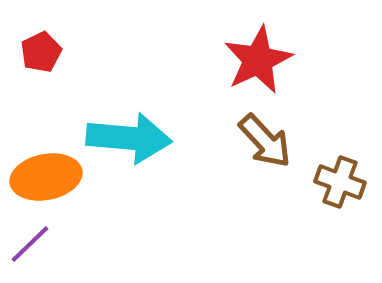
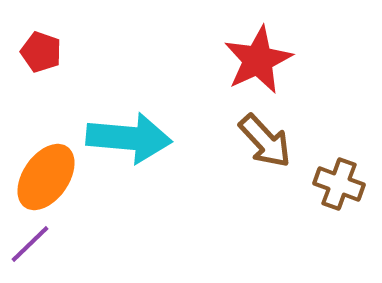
red pentagon: rotated 27 degrees counterclockwise
orange ellipse: rotated 44 degrees counterclockwise
brown cross: moved 1 px left, 2 px down
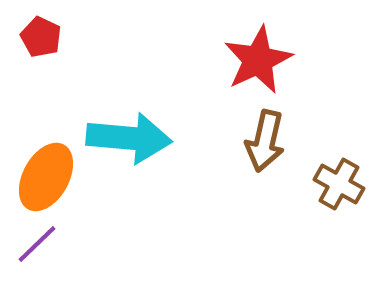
red pentagon: moved 15 px up; rotated 6 degrees clockwise
brown arrow: rotated 56 degrees clockwise
orange ellipse: rotated 6 degrees counterclockwise
brown cross: rotated 9 degrees clockwise
purple line: moved 7 px right
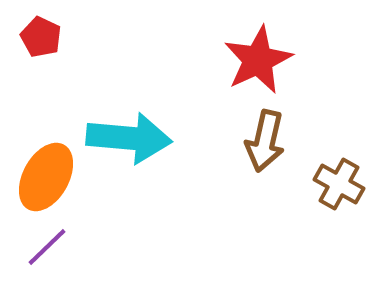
purple line: moved 10 px right, 3 px down
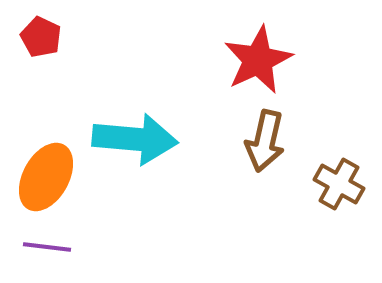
cyan arrow: moved 6 px right, 1 px down
purple line: rotated 51 degrees clockwise
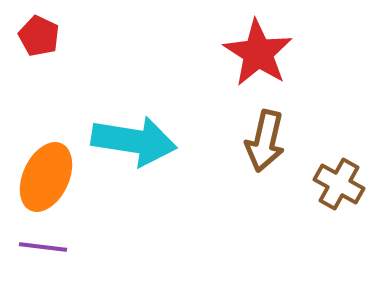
red pentagon: moved 2 px left, 1 px up
red star: moved 7 px up; rotated 14 degrees counterclockwise
cyan arrow: moved 1 px left, 2 px down; rotated 4 degrees clockwise
orange ellipse: rotated 4 degrees counterclockwise
purple line: moved 4 px left
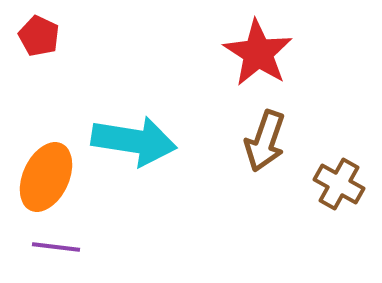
brown arrow: rotated 6 degrees clockwise
purple line: moved 13 px right
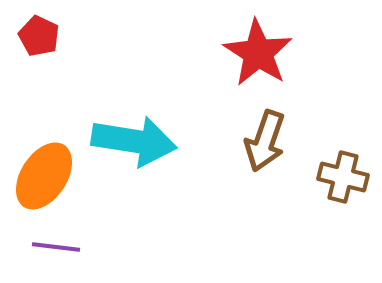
orange ellipse: moved 2 px left, 1 px up; rotated 8 degrees clockwise
brown cross: moved 4 px right, 7 px up; rotated 15 degrees counterclockwise
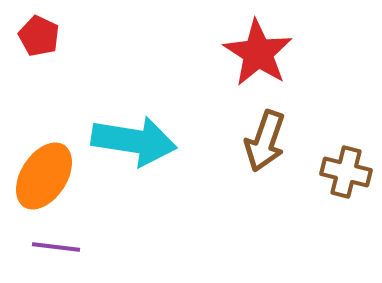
brown cross: moved 3 px right, 5 px up
